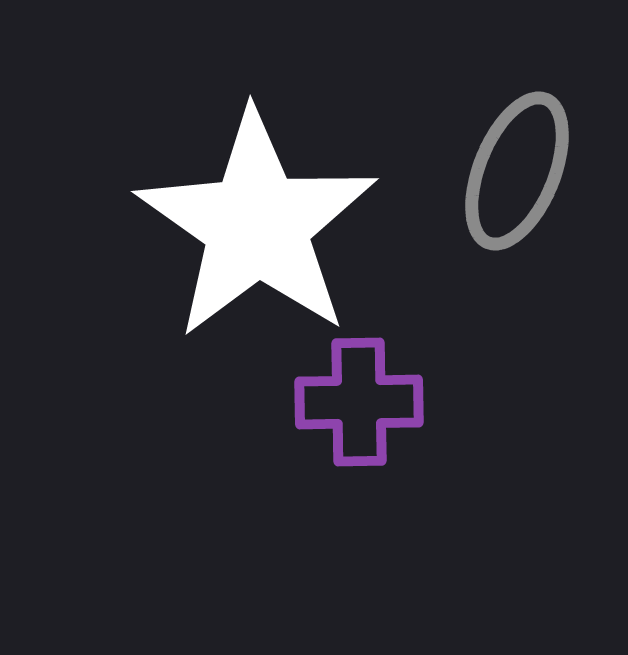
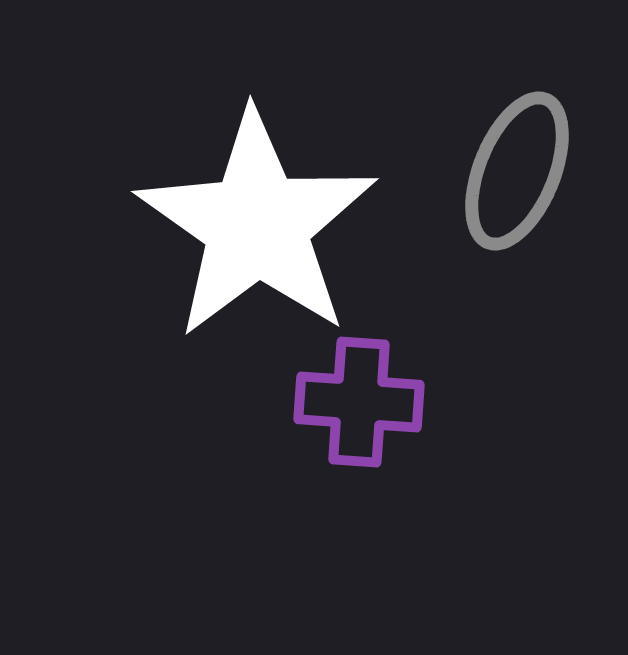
purple cross: rotated 5 degrees clockwise
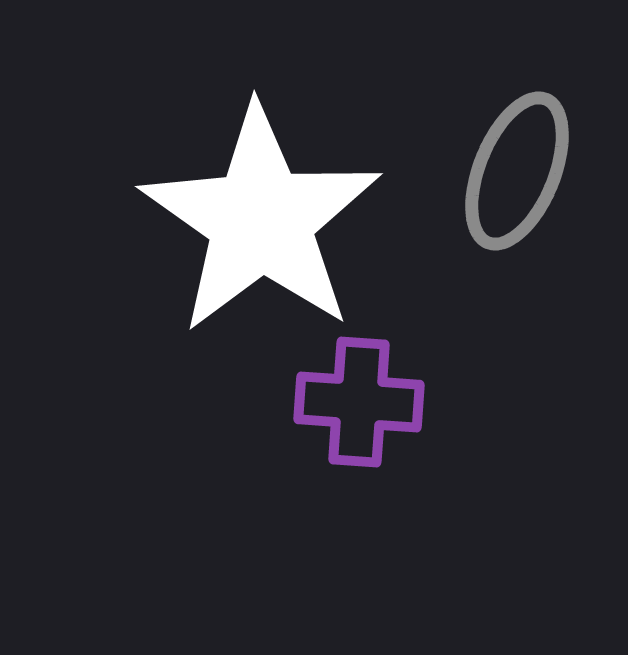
white star: moved 4 px right, 5 px up
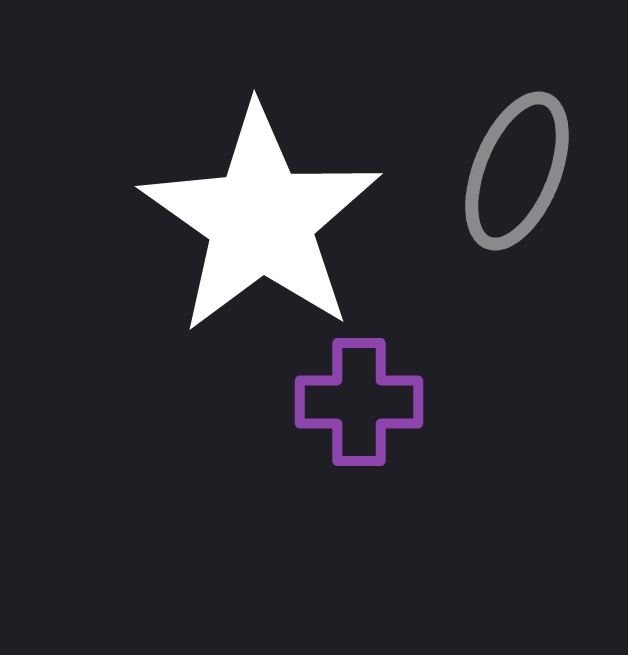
purple cross: rotated 4 degrees counterclockwise
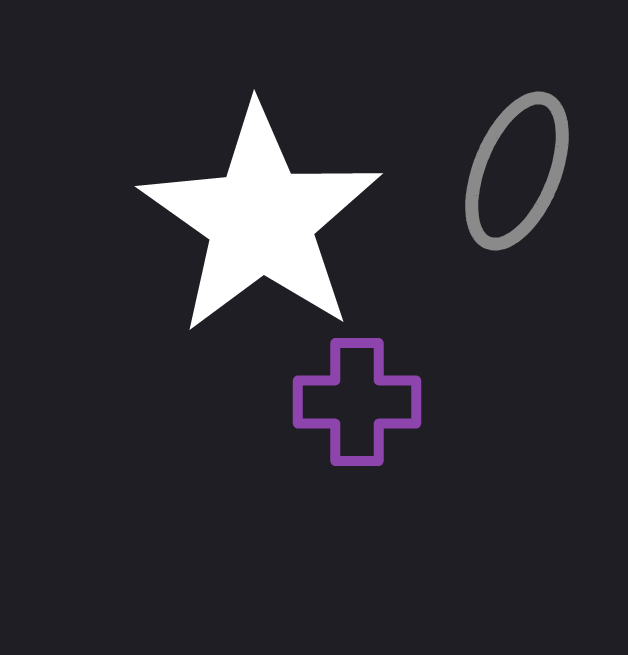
purple cross: moved 2 px left
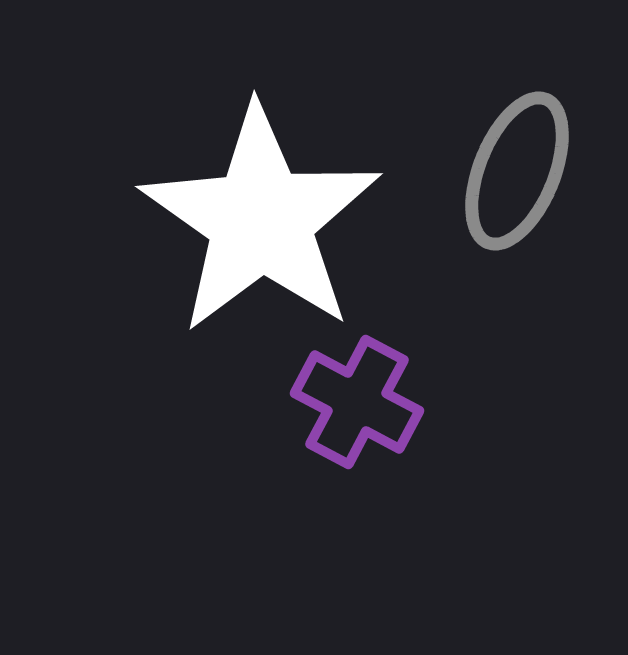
purple cross: rotated 28 degrees clockwise
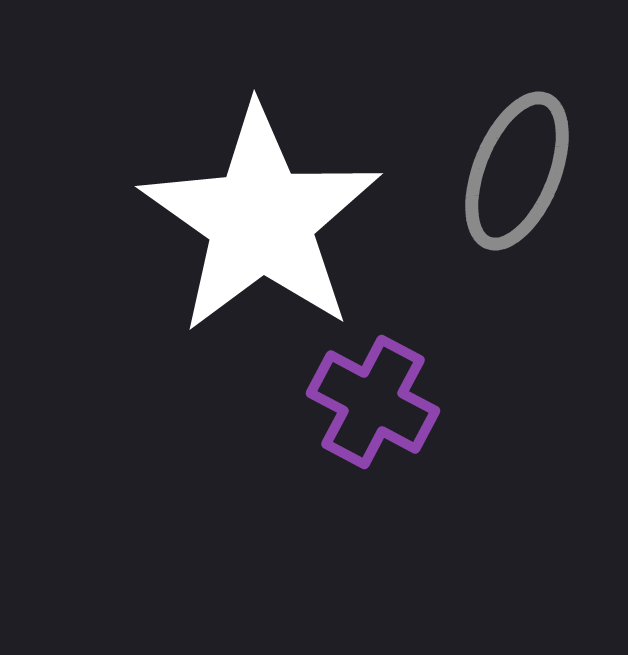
purple cross: moved 16 px right
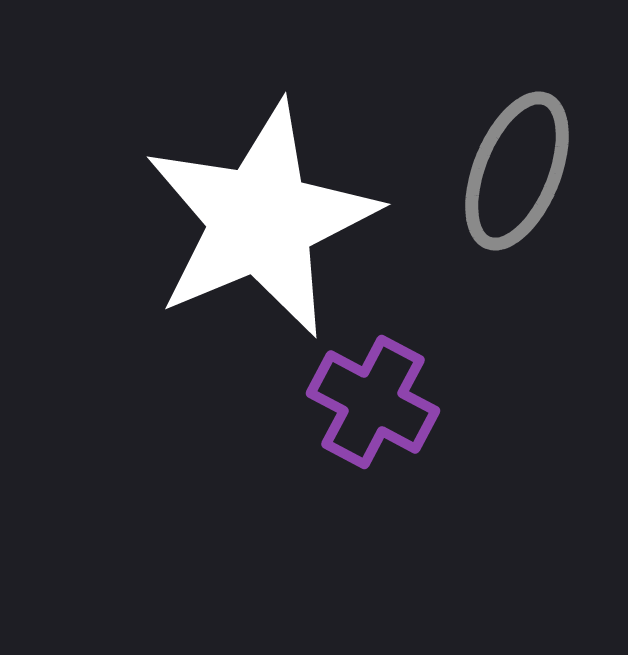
white star: rotated 14 degrees clockwise
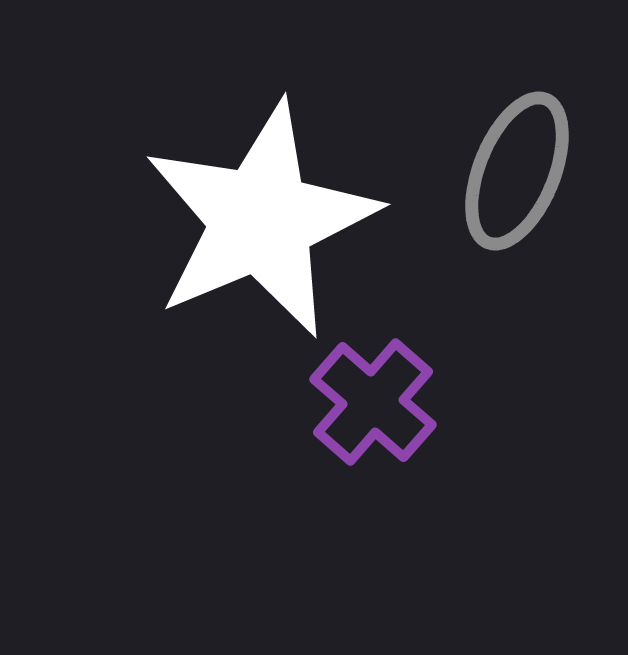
purple cross: rotated 13 degrees clockwise
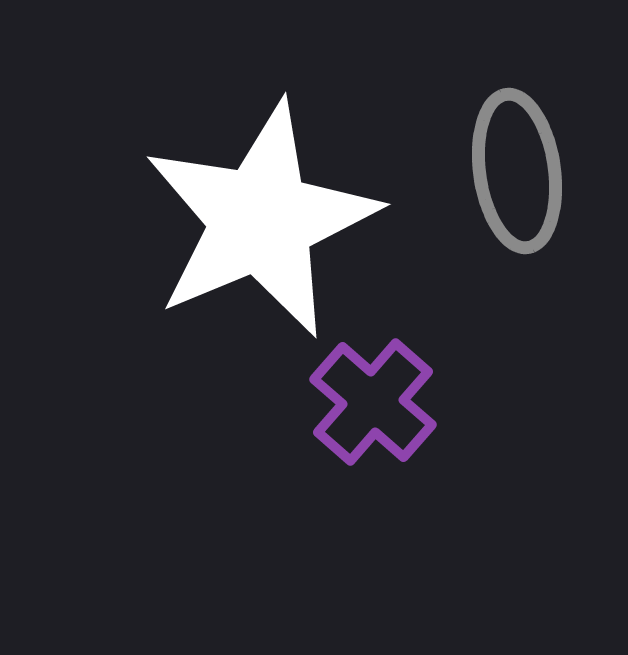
gray ellipse: rotated 30 degrees counterclockwise
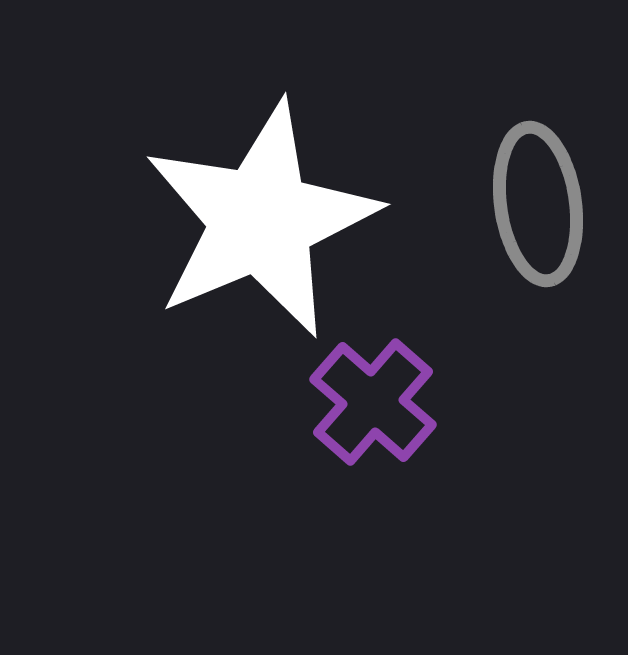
gray ellipse: moved 21 px right, 33 px down
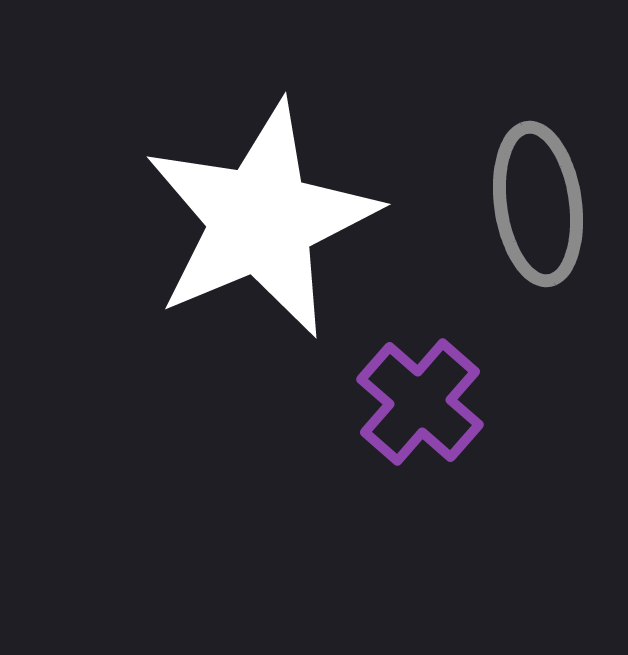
purple cross: moved 47 px right
